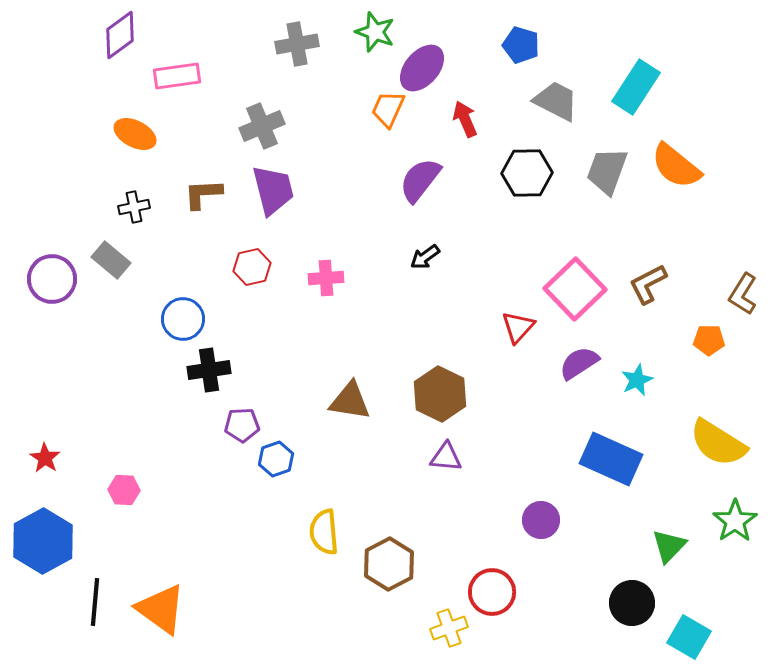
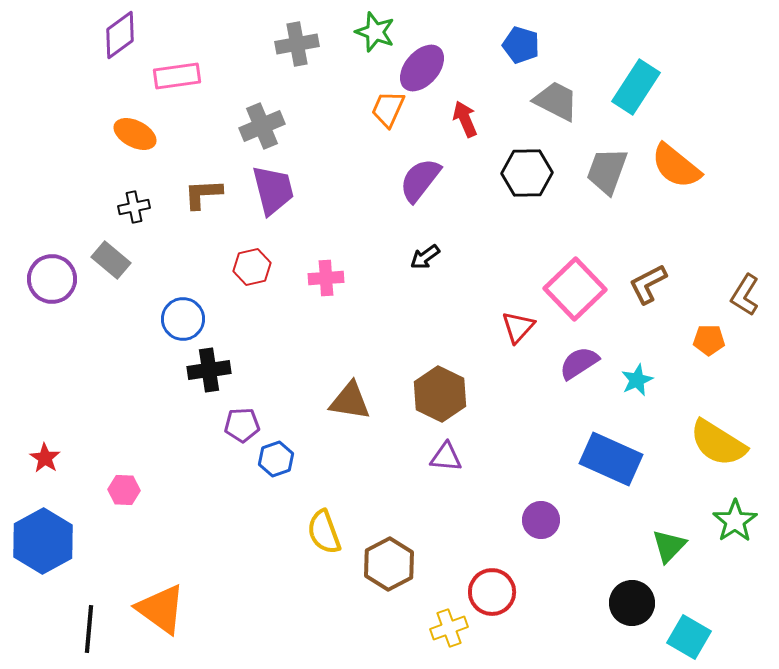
brown L-shape at (743, 294): moved 2 px right, 1 px down
yellow semicircle at (324, 532): rotated 15 degrees counterclockwise
black line at (95, 602): moved 6 px left, 27 px down
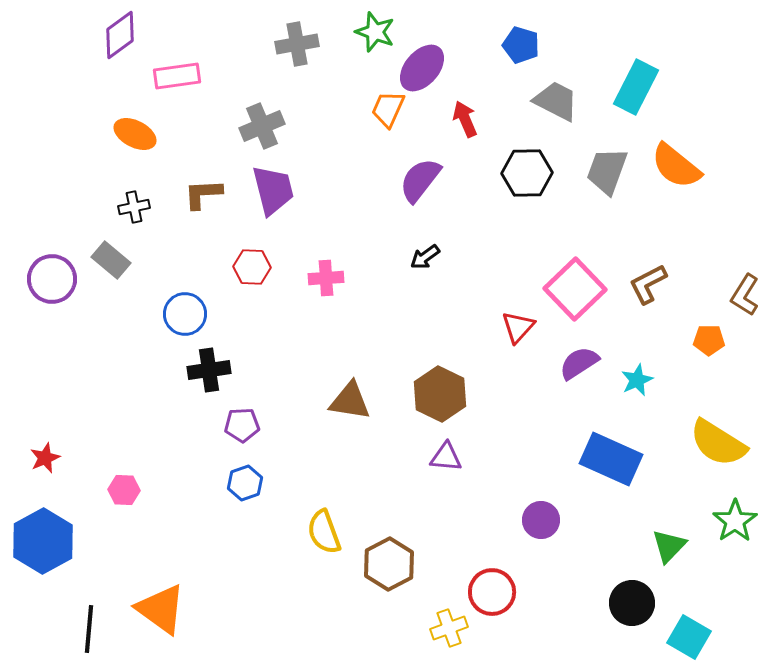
cyan rectangle at (636, 87): rotated 6 degrees counterclockwise
red hexagon at (252, 267): rotated 15 degrees clockwise
blue circle at (183, 319): moved 2 px right, 5 px up
red star at (45, 458): rotated 16 degrees clockwise
blue hexagon at (276, 459): moved 31 px left, 24 px down
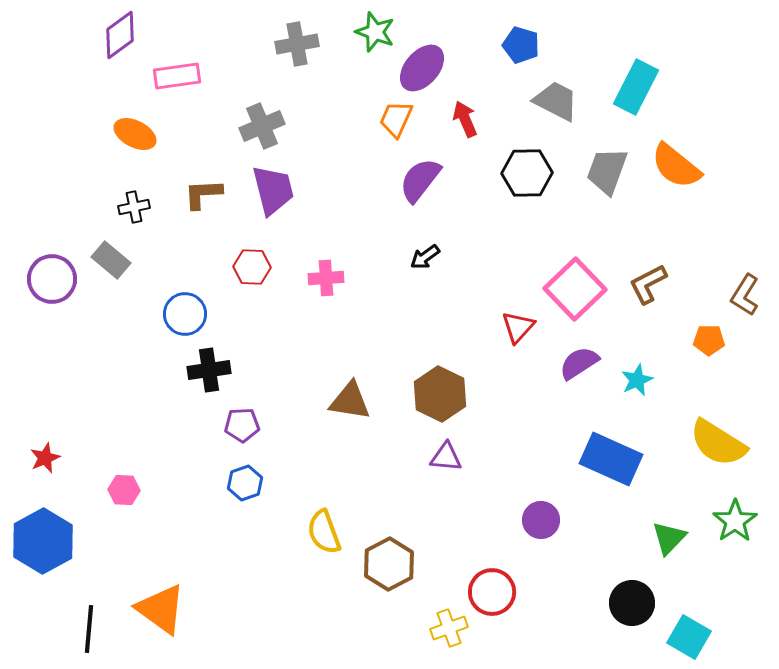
orange trapezoid at (388, 109): moved 8 px right, 10 px down
green triangle at (669, 546): moved 8 px up
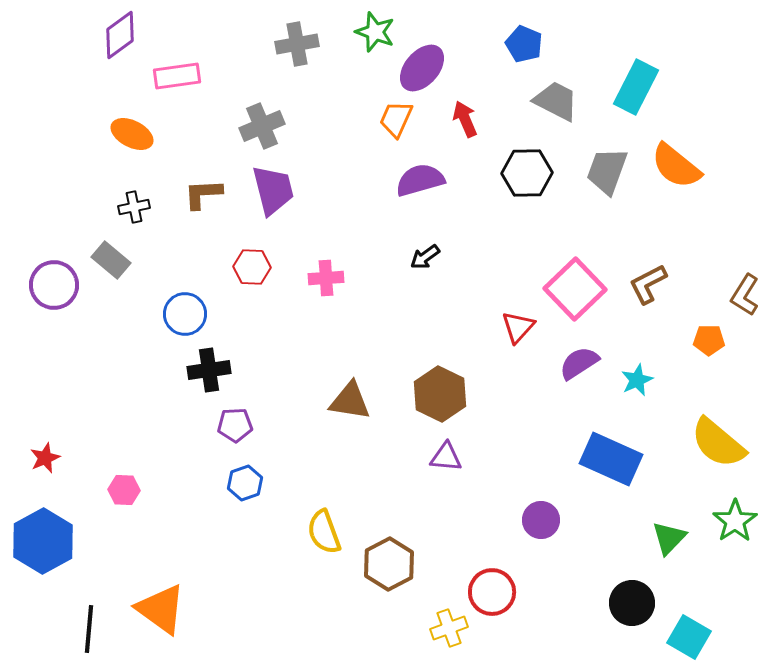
blue pentagon at (521, 45): moved 3 px right, 1 px up; rotated 6 degrees clockwise
orange ellipse at (135, 134): moved 3 px left
purple semicircle at (420, 180): rotated 36 degrees clockwise
purple circle at (52, 279): moved 2 px right, 6 px down
purple pentagon at (242, 425): moved 7 px left
yellow semicircle at (718, 443): rotated 8 degrees clockwise
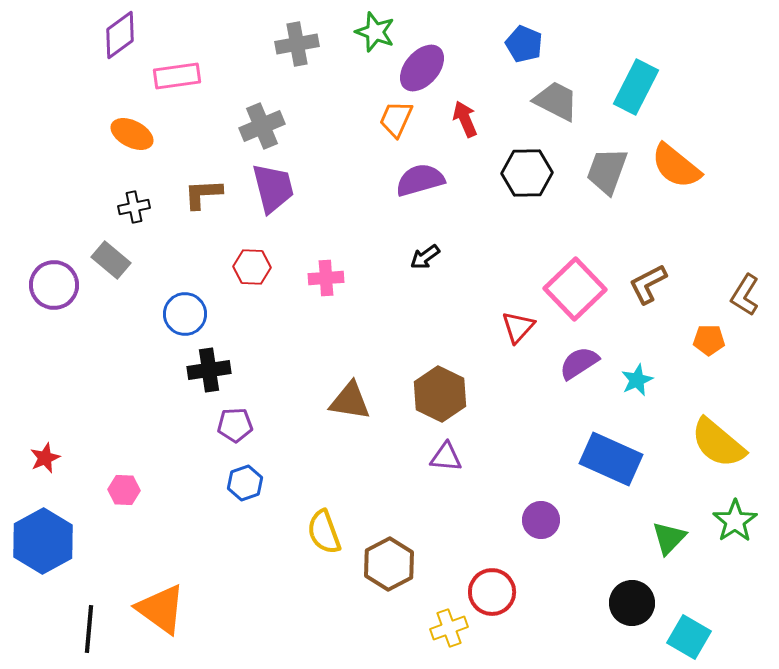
purple trapezoid at (273, 190): moved 2 px up
